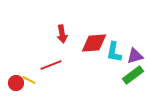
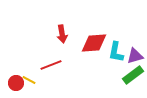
cyan L-shape: moved 2 px right
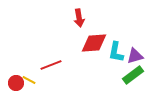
red arrow: moved 17 px right, 16 px up
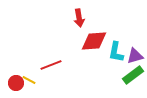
red diamond: moved 2 px up
